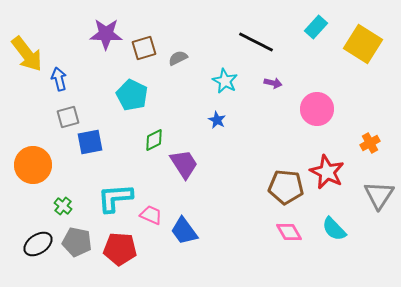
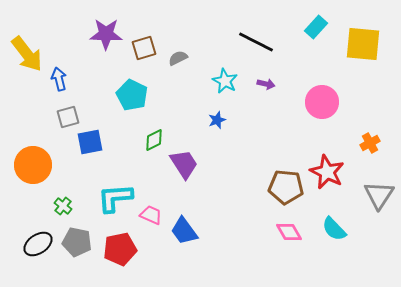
yellow square: rotated 27 degrees counterclockwise
purple arrow: moved 7 px left, 1 px down
pink circle: moved 5 px right, 7 px up
blue star: rotated 24 degrees clockwise
red pentagon: rotated 16 degrees counterclockwise
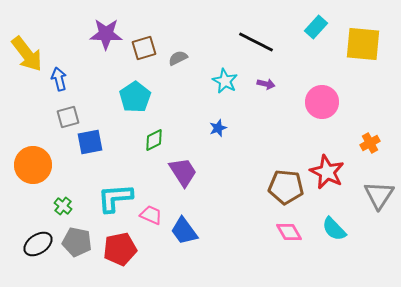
cyan pentagon: moved 3 px right, 2 px down; rotated 12 degrees clockwise
blue star: moved 1 px right, 8 px down
purple trapezoid: moved 1 px left, 8 px down
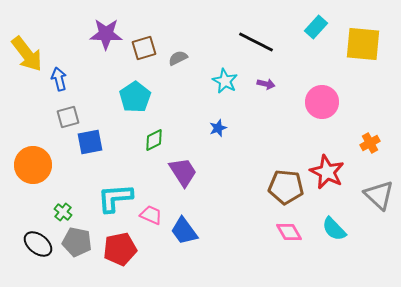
gray triangle: rotated 20 degrees counterclockwise
green cross: moved 6 px down
black ellipse: rotated 72 degrees clockwise
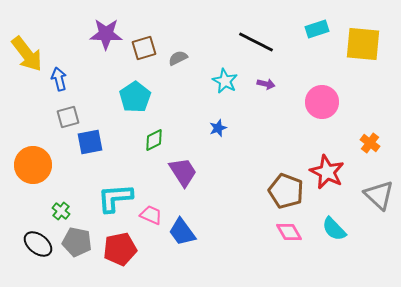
cyan rectangle: moved 1 px right, 2 px down; rotated 30 degrees clockwise
orange cross: rotated 24 degrees counterclockwise
brown pentagon: moved 4 px down; rotated 16 degrees clockwise
green cross: moved 2 px left, 1 px up
blue trapezoid: moved 2 px left, 1 px down
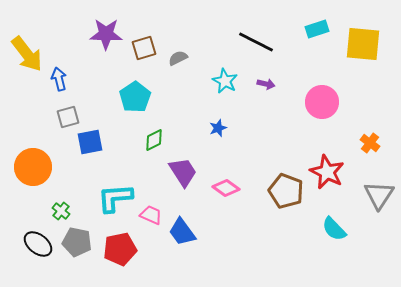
orange circle: moved 2 px down
gray triangle: rotated 20 degrees clockwise
pink diamond: moved 63 px left, 44 px up; rotated 24 degrees counterclockwise
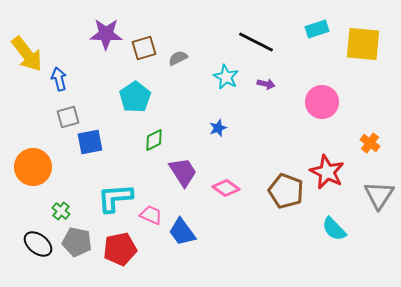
cyan star: moved 1 px right, 4 px up
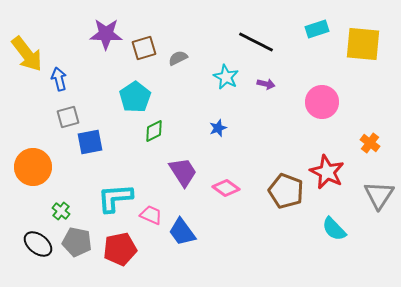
green diamond: moved 9 px up
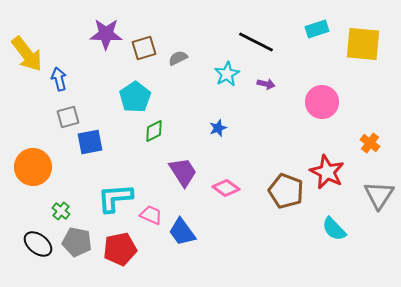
cyan star: moved 1 px right, 3 px up; rotated 15 degrees clockwise
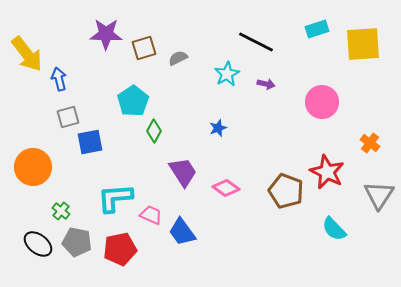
yellow square: rotated 9 degrees counterclockwise
cyan pentagon: moved 2 px left, 4 px down
green diamond: rotated 35 degrees counterclockwise
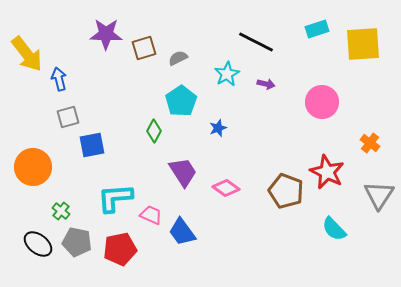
cyan pentagon: moved 48 px right
blue square: moved 2 px right, 3 px down
